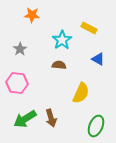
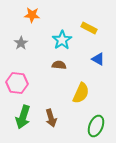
gray star: moved 1 px right, 6 px up
green arrow: moved 2 px left, 2 px up; rotated 40 degrees counterclockwise
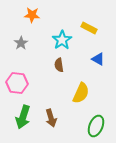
brown semicircle: rotated 104 degrees counterclockwise
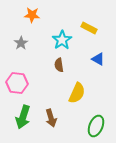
yellow semicircle: moved 4 px left
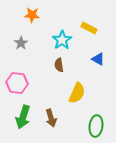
green ellipse: rotated 15 degrees counterclockwise
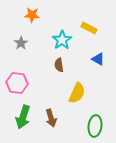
green ellipse: moved 1 px left
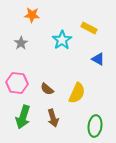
brown semicircle: moved 12 px left, 24 px down; rotated 40 degrees counterclockwise
brown arrow: moved 2 px right
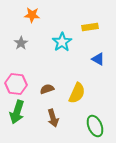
yellow rectangle: moved 1 px right, 1 px up; rotated 35 degrees counterclockwise
cyan star: moved 2 px down
pink hexagon: moved 1 px left, 1 px down
brown semicircle: rotated 120 degrees clockwise
green arrow: moved 6 px left, 5 px up
green ellipse: rotated 30 degrees counterclockwise
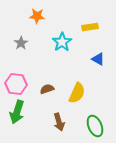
orange star: moved 5 px right, 1 px down
brown arrow: moved 6 px right, 4 px down
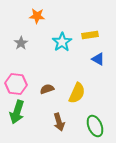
yellow rectangle: moved 8 px down
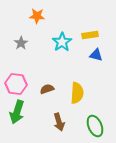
blue triangle: moved 2 px left, 4 px up; rotated 16 degrees counterclockwise
yellow semicircle: rotated 20 degrees counterclockwise
